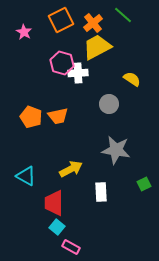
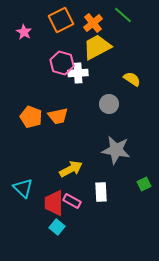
cyan triangle: moved 3 px left, 12 px down; rotated 15 degrees clockwise
pink rectangle: moved 1 px right, 46 px up
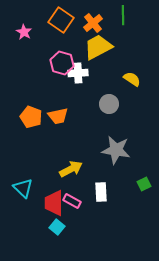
green line: rotated 48 degrees clockwise
orange square: rotated 30 degrees counterclockwise
yellow trapezoid: moved 1 px right
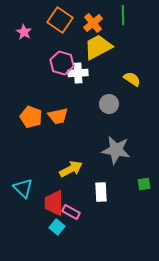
orange square: moved 1 px left
green square: rotated 16 degrees clockwise
pink rectangle: moved 1 px left, 11 px down
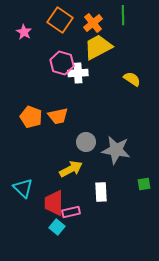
gray circle: moved 23 px left, 38 px down
pink rectangle: rotated 42 degrees counterclockwise
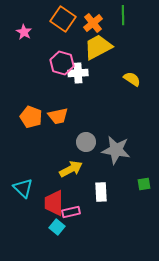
orange square: moved 3 px right, 1 px up
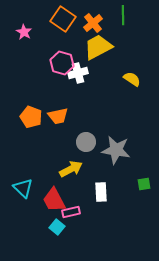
white cross: rotated 12 degrees counterclockwise
red trapezoid: moved 3 px up; rotated 28 degrees counterclockwise
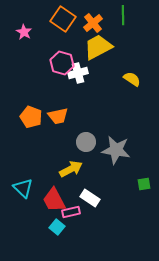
white rectangle: moved 11 px left, 6 px down; rotated 54 degrees counterclockwise
